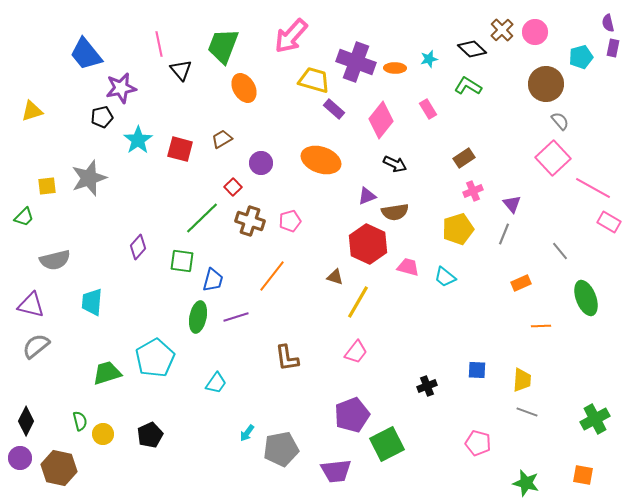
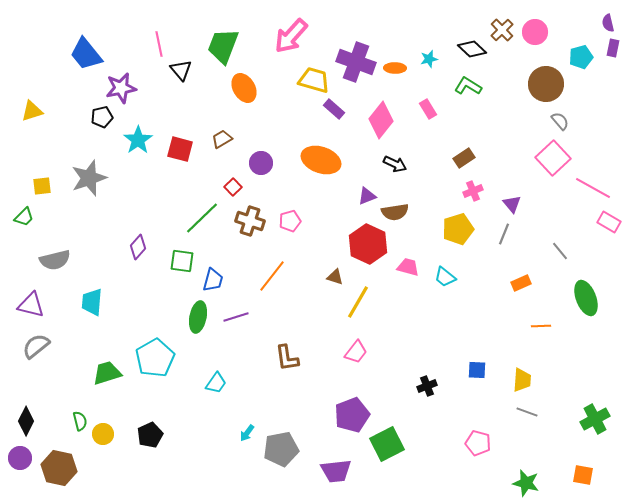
yellow square at (47, 186): moved 5 px left
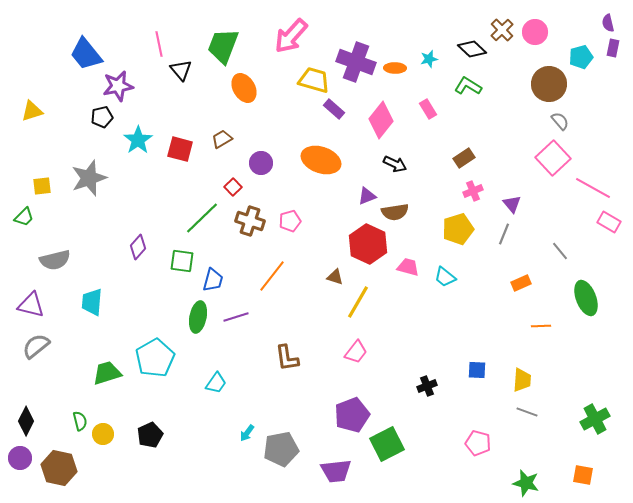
brown circle at (546, 84): moved 3 px right
purple star at (121, 88): moved 3 px left, 2 px up
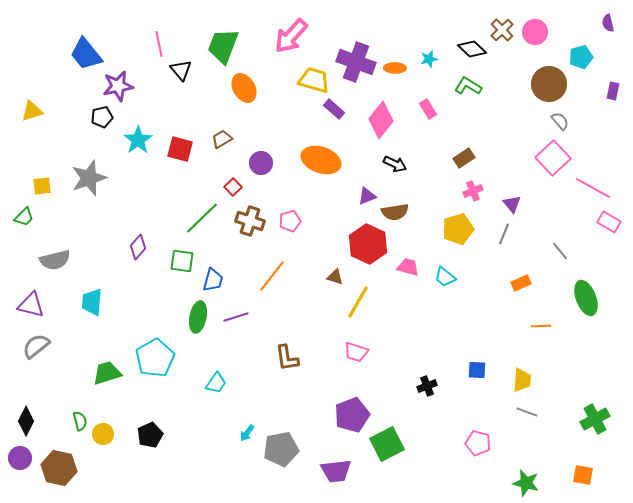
purple rectangle at (613, 48): moved 43 px down
pink trapezoid at (356, 352): rotated 70 degrees clockwise
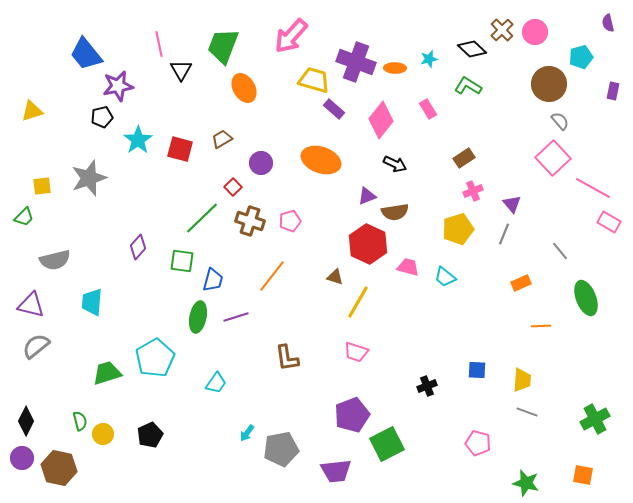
black triangle at (181, 70): rotated 10 degrees clockwise
purple circle at (20, 458): moved 2 px right
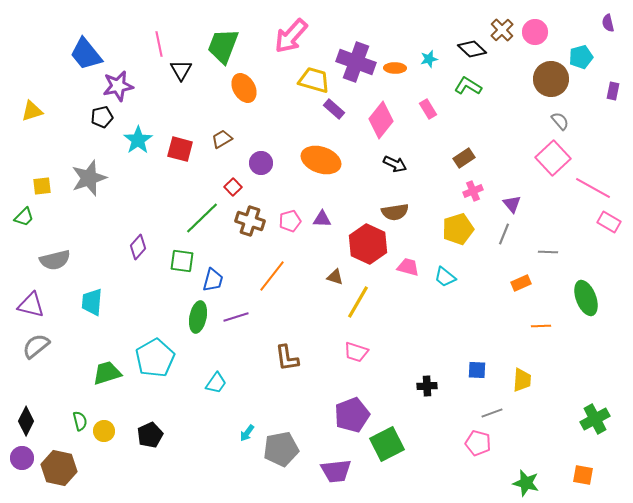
brown circle at (549, 84): moved 2 px right, 5 px up
purple triangle at (367, 196): moved 45 px left, 23 px down; rotated 24 degrees clockwise
gray line at (560, 251): moved 12 px left, 1 px down; rotated 48 degrees counterclockwise
black cross at (427, 386): rotated 18 degrees clockwise
gray line at (527, 412): moved 35 px left, 1 px down; rotated 40 degrees counterclockwise
yellow circle at (103, 434): moved 1 px right, 3 px up
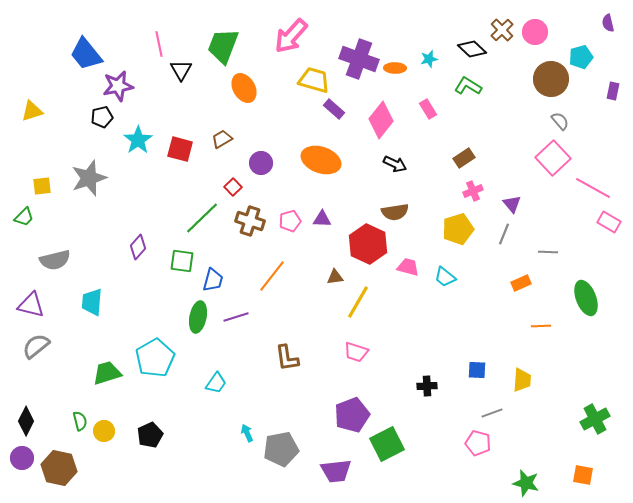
purple cross at (356, 62): moved 3 px right, 3 px up
brown triangle at (335, 277): rotated 24 degrees counterclockwise
cyan arrow at (247, 433): rotated 120 degrees clockwise
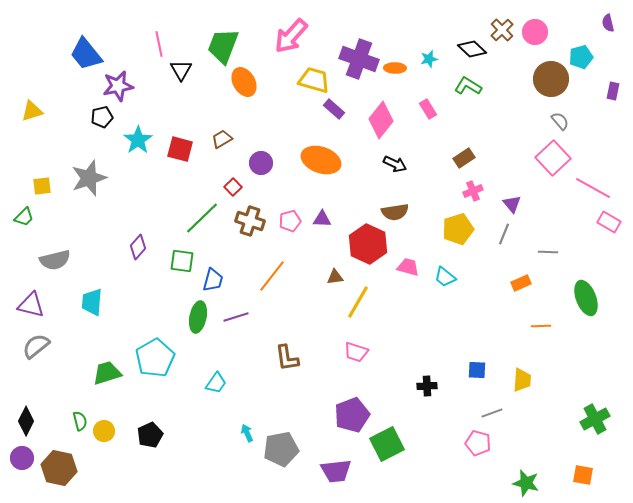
orange ellipse at (244, 88): moved 6 px up
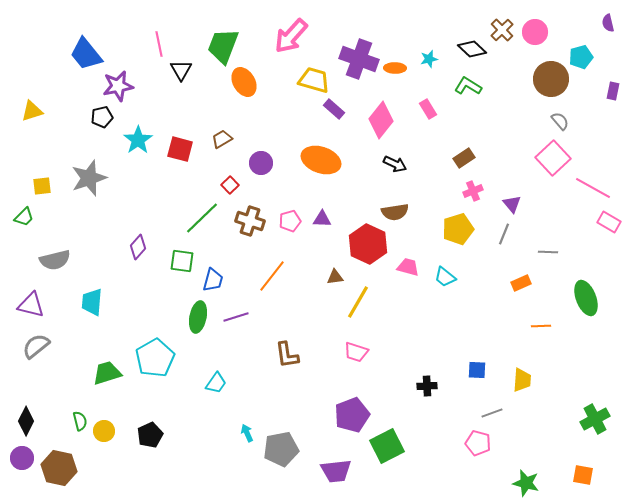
red square at (233, 187): moved 3 px left, 2 px up
brown L-shape at (287, 358): moved 3 px up
green square at (387, 444): moved 2 px down
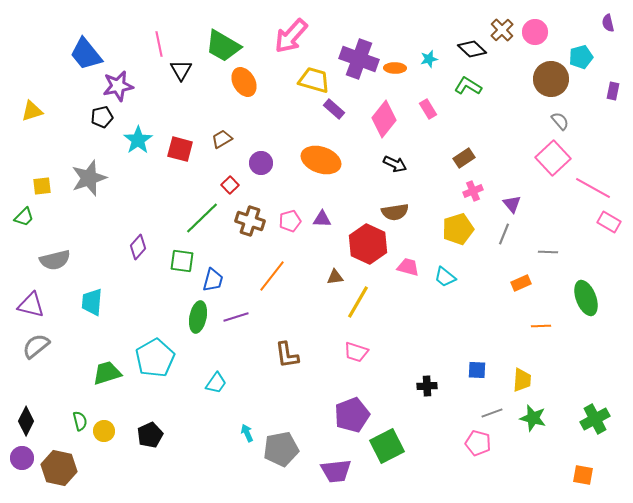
green trapezoid at (223, 46): rotated 81 degrees counterclockwise
pink diamond at (381, 120): moved 3 px right, 1 px up
green star at (526, 483): moved 7 px right, 65 px up
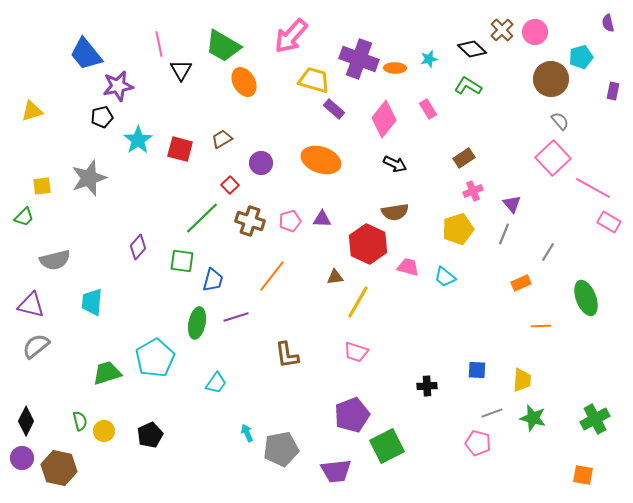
gray line at (548, 252): rotated 60 degrees counterclockwise
green ellipse at (198, 317): moved 1 px left, 6 px down
